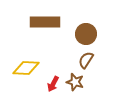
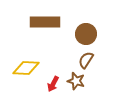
brown star: moved 1 px right, 1 px up
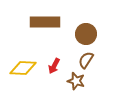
yellow diamond: moved 3 px left
red arrow: moved 1 px right, 18 px up
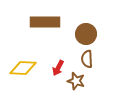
brown semicircle: moved 1 px right, 1 px up; rotated 36 degrees counterclockwise
red arrow: moved 4 px right, 2 px down
